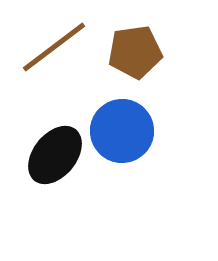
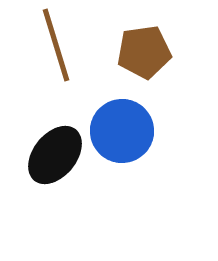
brown line: moved 2 px right, 2 px up; rotated 70 degrees counterclockwise
brown pentagon: moved 9 px right
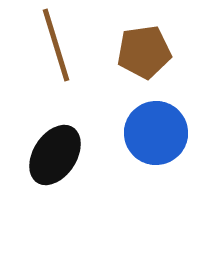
blue circle: moved 34 px right, 2 px down
black ellipse: rotated 6 degrees counterclockwise
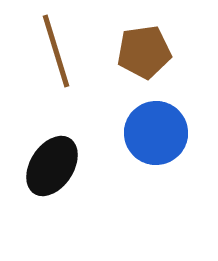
brown line: moved 6 px down
black ellipse: moved 3 px left, 11 px down
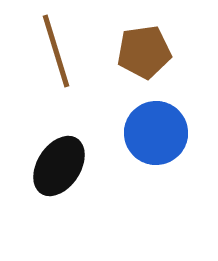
black ellipse: moved 7 px right
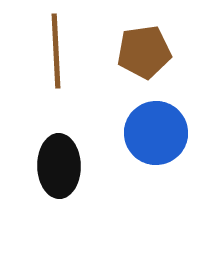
brown line: rotated 14 degrees clockwise
black ellipse: rotated 34 degrees counterclockwise
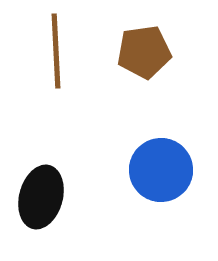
blue circle: moved 5 px right, 37 px down
black ellipse: moved 18 px left, 31 px down; rotated 16 degrees clockwise
